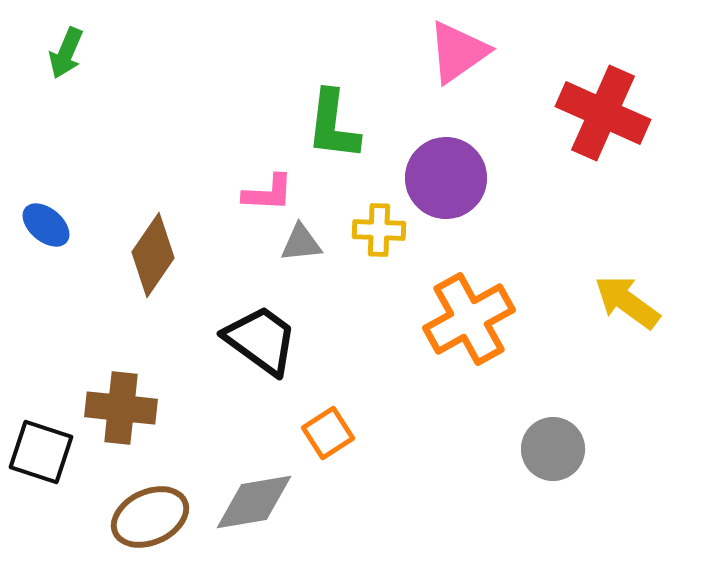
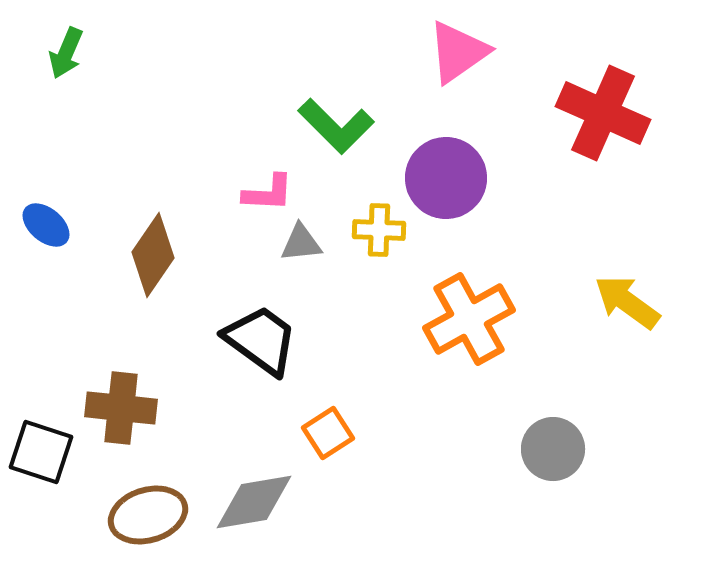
green L-shape: moved 3 px right, 1 px down; rotated 52 degrees counterclockwise
brown ellipse: moved 2 px left, 2 px up; rotated 8 degrees clockwise
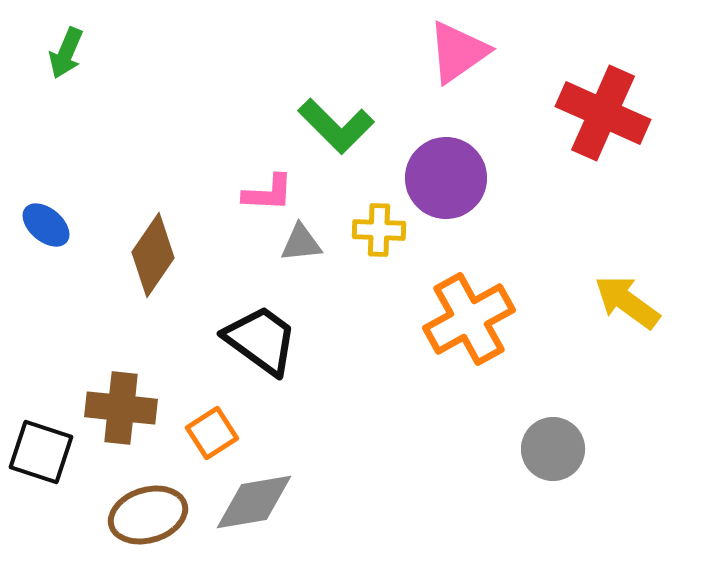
orange square: moved 116 px left
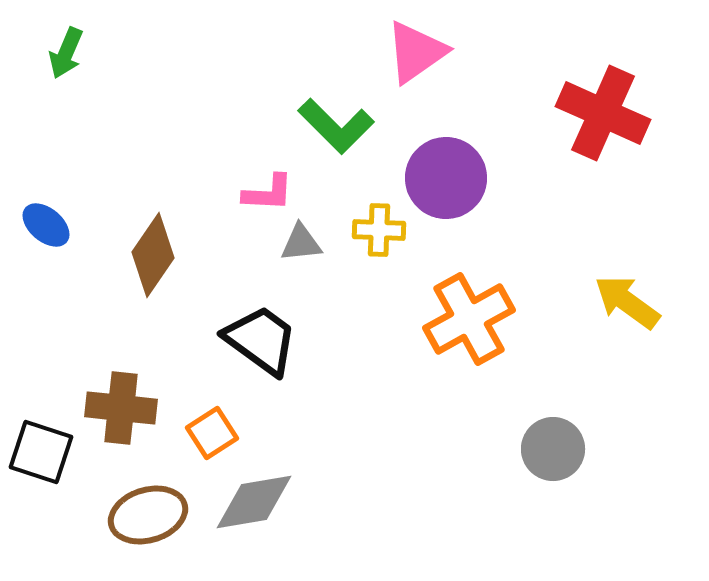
pink triangle: moved 42 px left
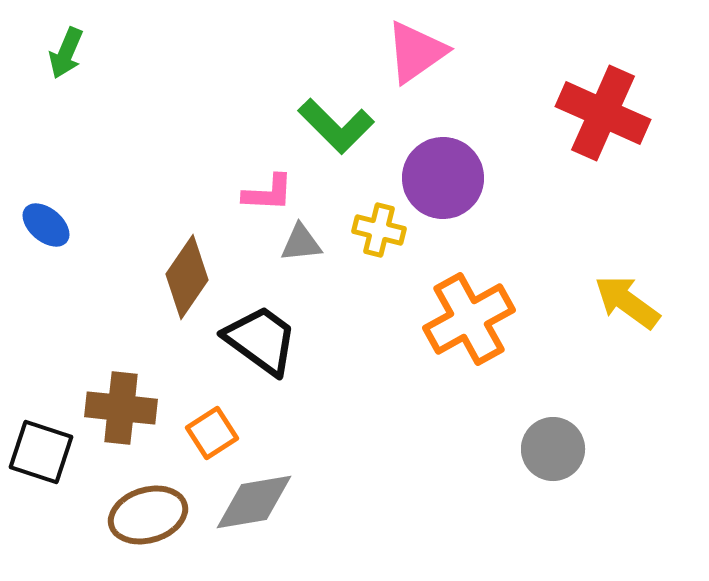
purple circle: moved 3 px left
yellow cross: rotated 12 degrees clockwise
brown diamond: moved 34 px right, 22 px down
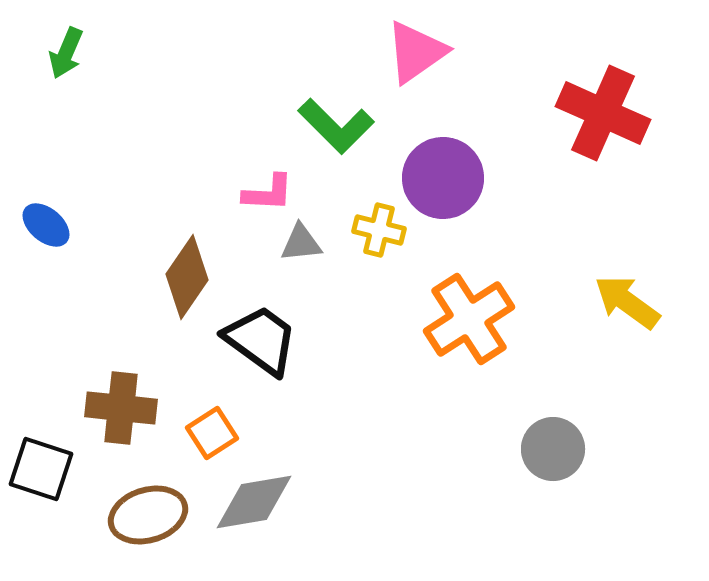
orange cross: rotated 4 degrees counterclockwise
black square: moved 17 px down
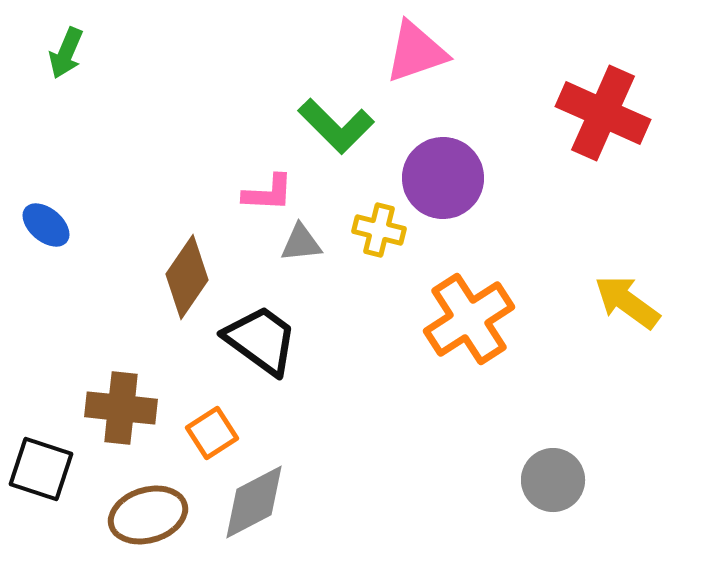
pink triangle: rotated 16 degrees clockwise
gray circle: moved 31 px down
gray diamond: rotated 18 degrees counterclockwise
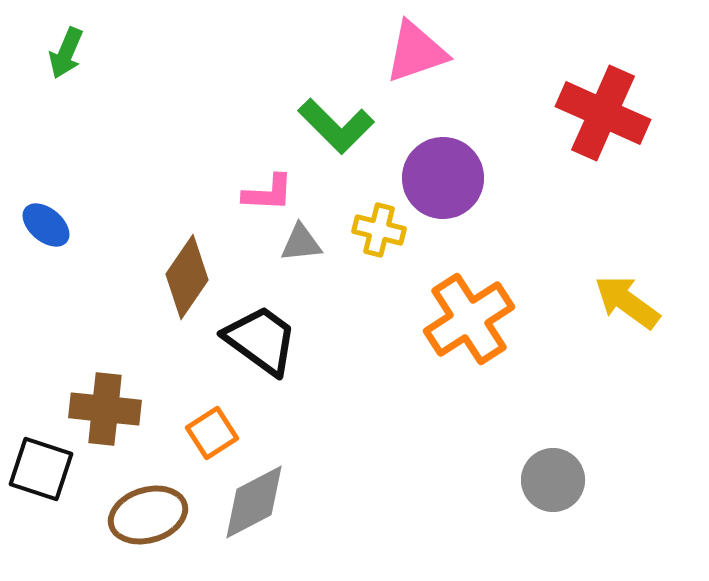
brown cross: moved 16 px left, 1 px down
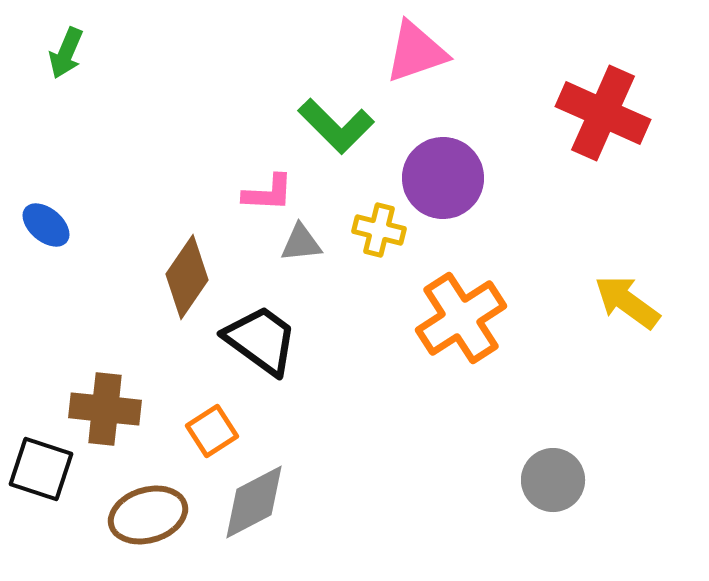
orange cross: moved 8 px left, 1 px up
orange square: moved 2 px up
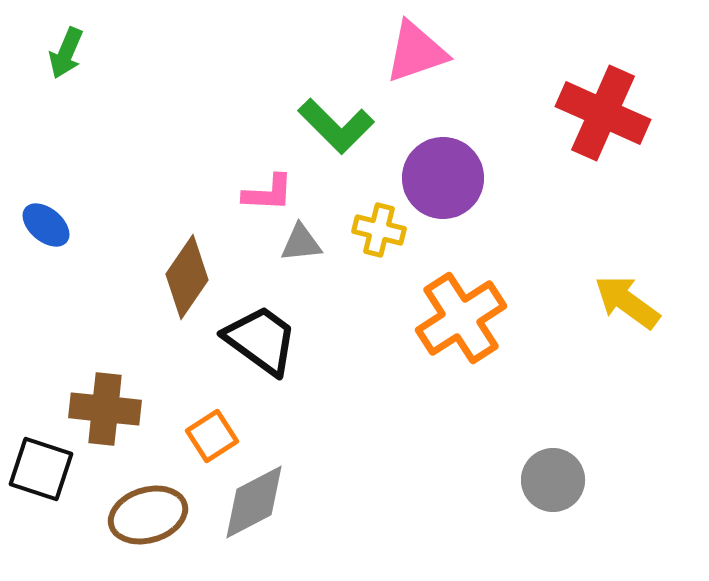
orange square: moved 5 px down
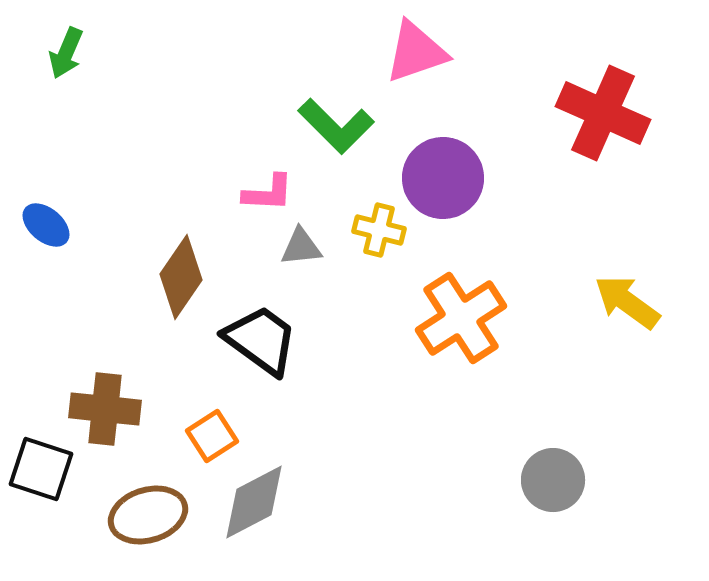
gray triangle: moved 4 px down
brown diamond: moved 6 px left
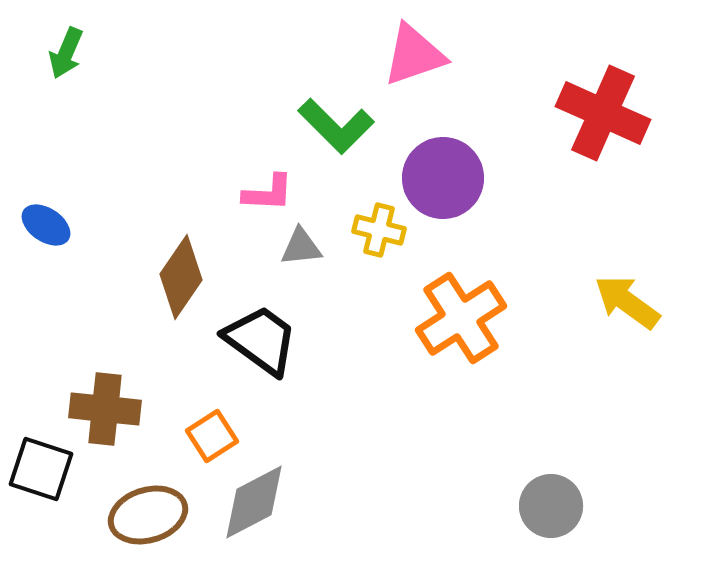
pink triangle: moved 2 px left, 3 px down
blue ellipse: rotated 6 degrees counterclockwise
gray circle: moved 2 px left, 26 px down
